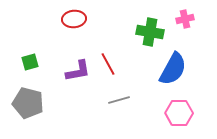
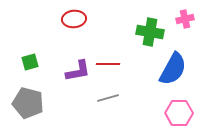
red line: rotated 60 degrees counterclockwise
gray line: moved 11 px left, 2 px up
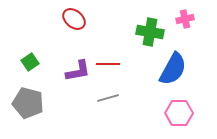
red ellipse: rotated 45 degrees clockwise
green square: rotated 18 degrees counterclockwise
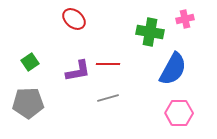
gray pentagon: rotated 16 degrees counterclockwise
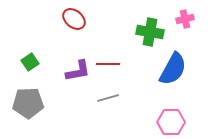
pink hexagon: moved 8 px left, 9 px down
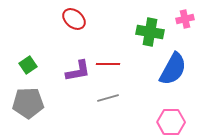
green square: moved 2 px left, 3 px down
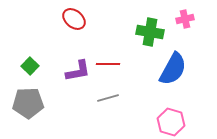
green square: moved 2 px right, 1 px down; rotated 12 degrees counterclockwise
pink hexagon: rotated 16 degrees clockwise
